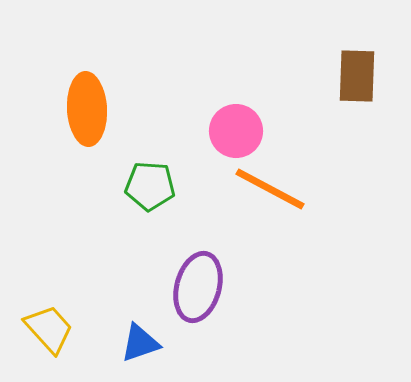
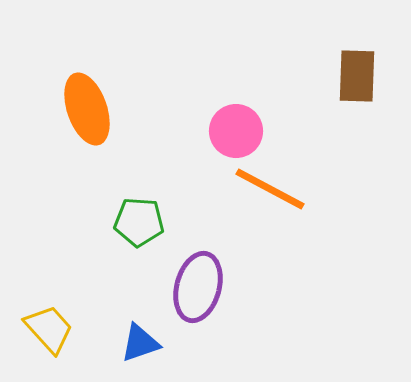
orange ellipse: rotated 16 degrees counterclockwise
green pentagon: moved 11 px left, 36 px down
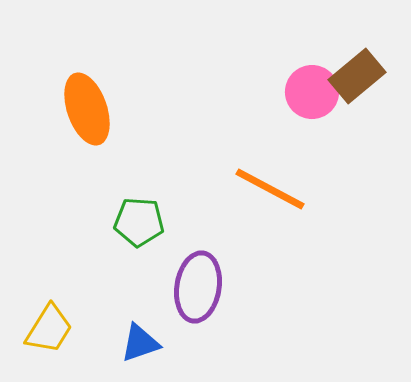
brown rectangle: rotated 48 degrees clockwise
pink circle: moved 76 px right, 39 px up
purple ellipse: rotated 6 degrees counterclockwise
yellow trapezoid: rotated 74 degrees clockwise
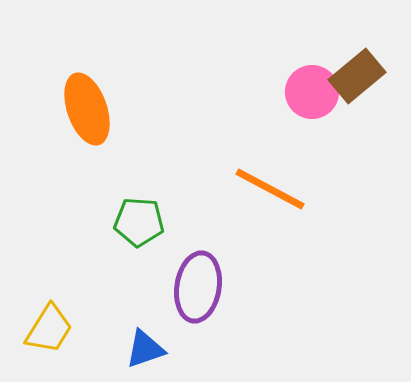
blue triangle: moved 5 px right, 6 px down
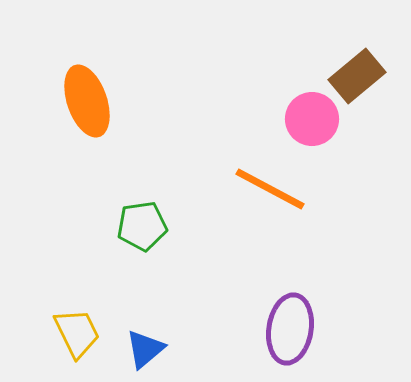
pink circle: moved 27 px down
orange ellipse: moved 8 px up
green pentagon: moved 3 px right, 4 px down; rotated 12 degrees counterclockwise
purple ellipse: moved 92 px right, 42 px down
yellow trapezoid: moved 28 px right, 4 px down; rotated 58 degrees counterclockwise
blue triangle: rotated 21 degrees counterclockwise
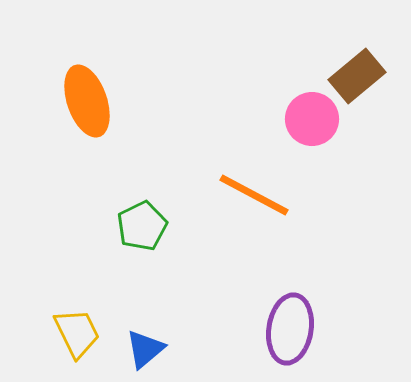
orange line: moved 16 px left, 6 px down
green pentagon: rotated 18 degrees counterclockwise
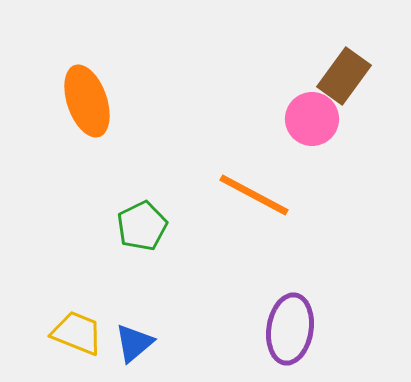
brown rectangle: moved 13 px left; rotated 14 degrees counterclockwise
yellow trapezoid: rotated 42 degrees counterclockwise
blue triangle: moved 11 px left, 6 px up
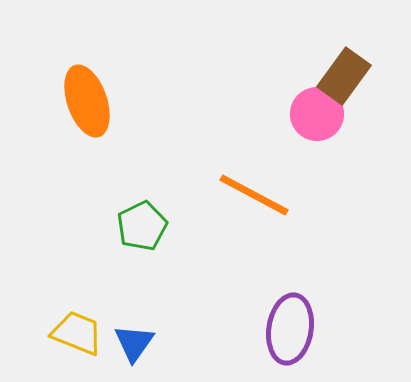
pink circle: moved 5 px right, 5 px up
blue triangle: rotated 15 degrees counterclockwise
